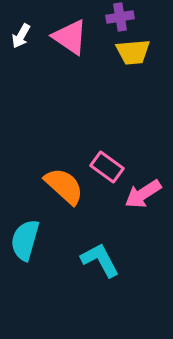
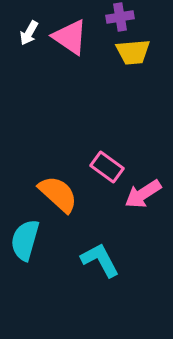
white arrow: moved 8 px right, 3 px up
orange semicircle: moved 6 px left, 8 px down
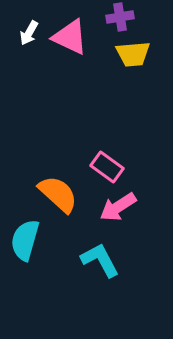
pink triangle: rotated 9 degrees counterclockwise
yellow trapezoid: moved 2 px down
pink arrow: moved 25 px left, 13 px down
